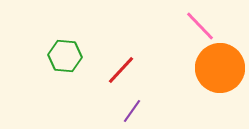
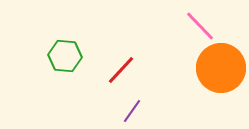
orange circle: moved 1 px right
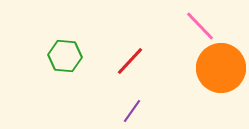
red line: moved 9 px right, 9 px up
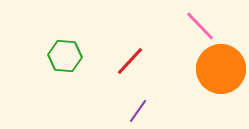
orange circle: moved 1 px down
purple line: moved 6 px right
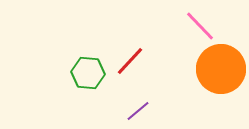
green hexagon: moved 23 px right, 17 px down
purple line: rotated 15 degrees clockwise
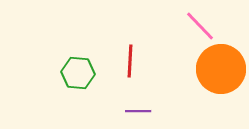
red line: rotated 40 degrees counterclockwise
green hexagon: moved 10 px left
purple line: rotated 40 degrees clockwise
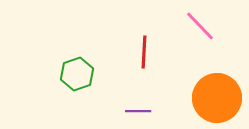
red line: moved 14 px right, 9 px up
orange circle: moved 4 px left, 29 px down
green hexagon: moved 1 px left, 1 px down; rotated 24 degrees counterclockwise
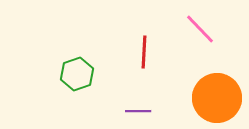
pink line: moved 3 px down
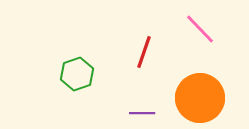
red line: rotated 16 degrees clockwise
orange circle: moved 17 px left
purple line: moved 4 px right, 2 px down
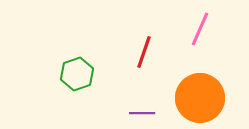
pink line: rotated 68 degrees clockwise
